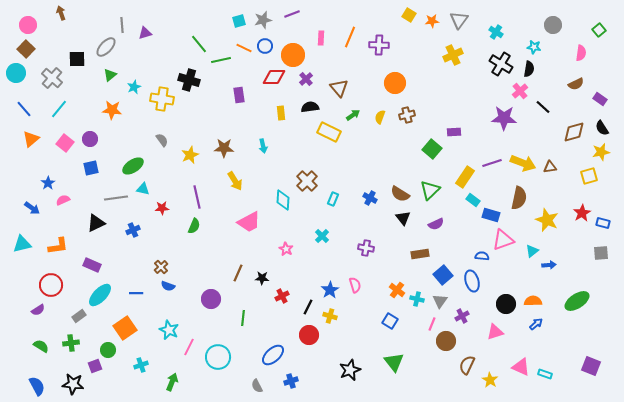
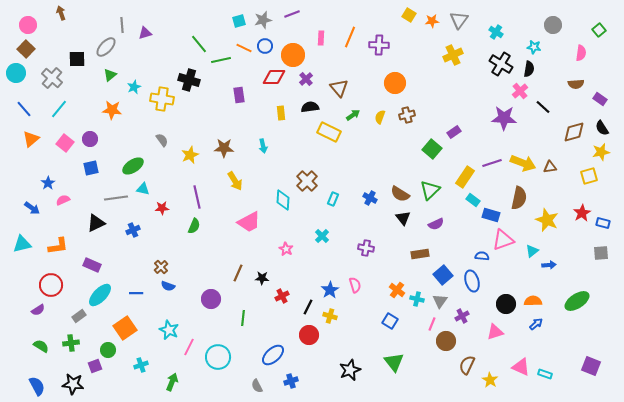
brown semicircle at (576, 84): rotated 21 degrees clockwise
purple rectangle at (454, 132): rotated 32 degrees counterclockwise
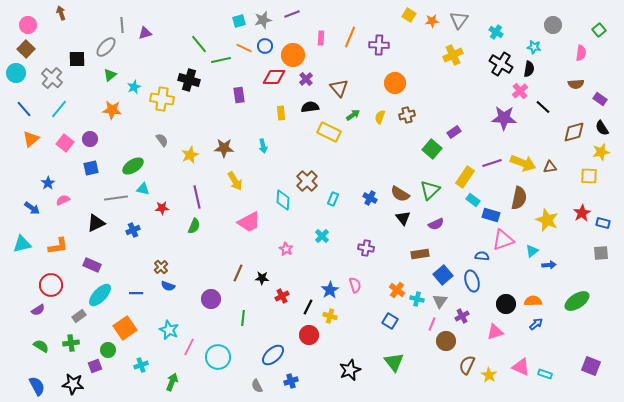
yellow square at (589, 176): rotated 18 degrees clockwise
yellow star at (490, 380): moved 1 px left, 5 px up
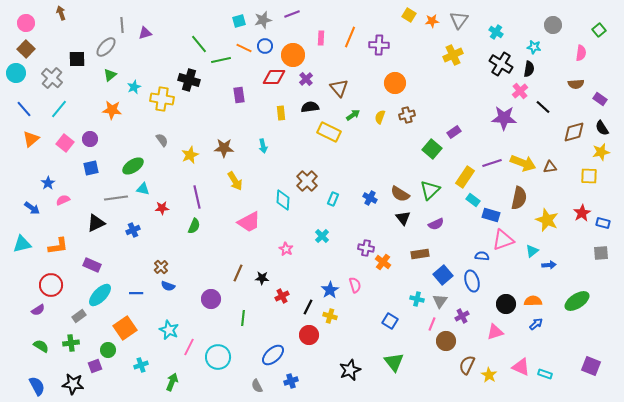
pink circle at (28, 25): moved 2 px left, 2 px up
orange cross at (397, 290): moved 14 px left, 28 px up
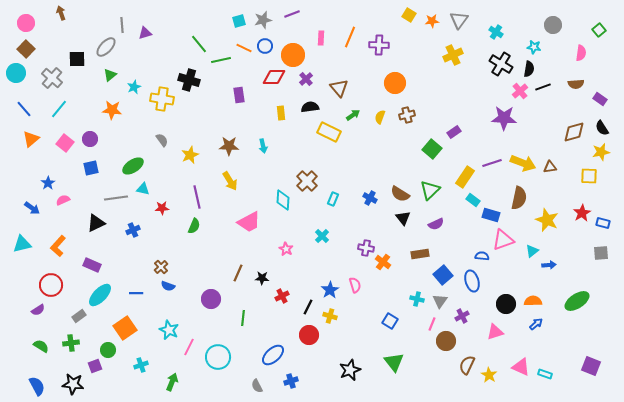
black line at (543, 107): moved 20 px up; rotated 63 degrees counterclockwise
brown star at (224, 148): moved 5 px right, 2 px up
yellow arrow at (235, 181): moved 5 px left
orange L-shape at (58, 246): rotated 140 degrees clockwise
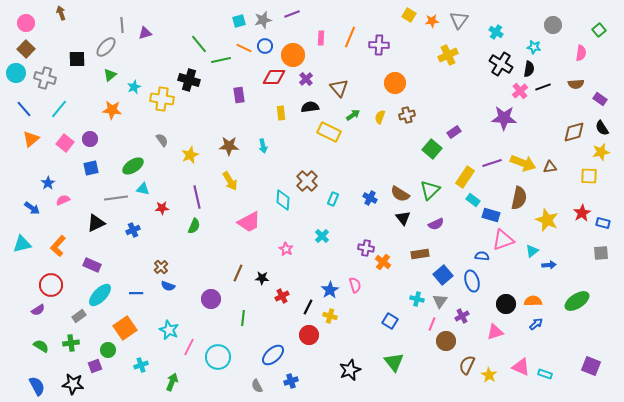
yellow cross at (453, 55): moved 5 px left
gray cross at (52, 78): moved 7 px left; rotated 25 degrees counterclockwise
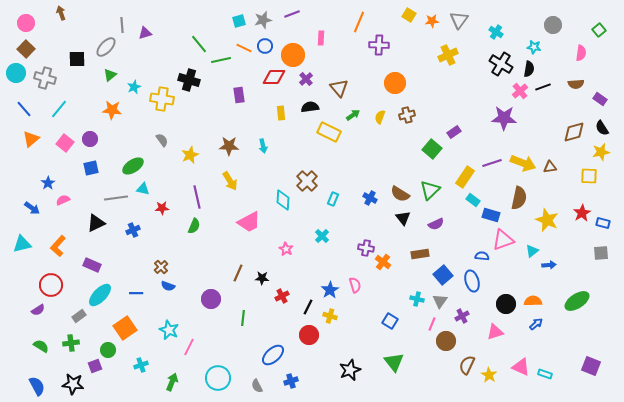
orange line at (350, 37): moved 9 px right, 15 px up
cyan circle at (218, 357): moved 21 px down
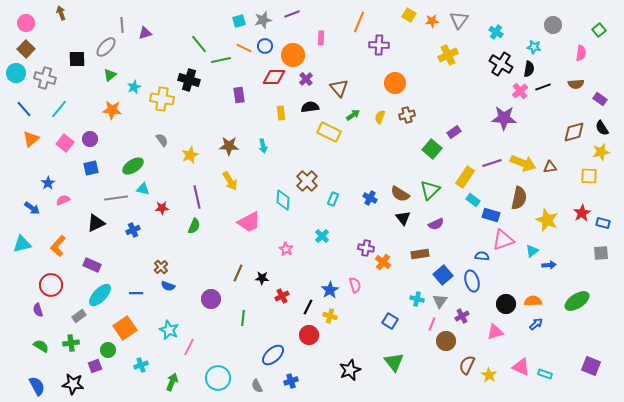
purple semicircle at (38, 310): rotated 104 degrees clockwise
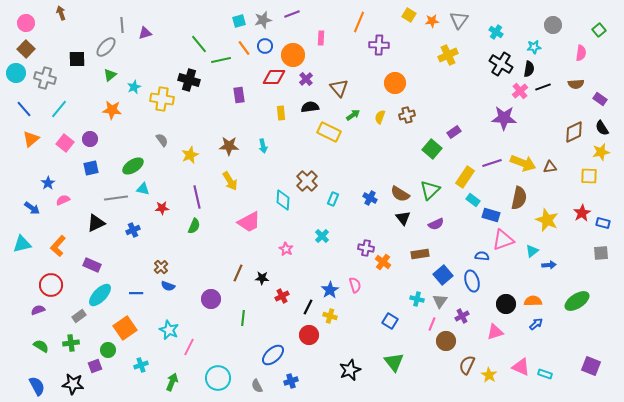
cyan star at (534, 47): rotated 16 degrees counterclockwise
orange line at (244, 48): rotated 28 degrees clockwise
brown diamond at (574, 132): rotated 10 degrees counterclockwise
purple semicircle at (38, 310): rotated 88 degrees clockwise
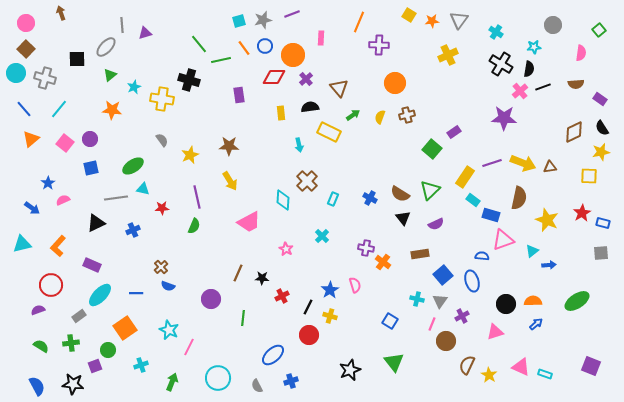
cyan arrow at (263, 146): moved 36 px right, 1 px up
